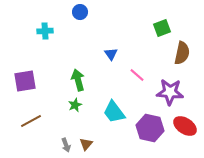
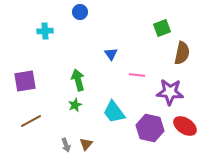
pink line: rotated 35 degrees counterclockwise
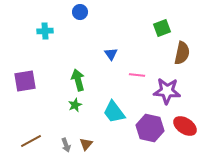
purple star: moved 3 px left, 1 px up
brown line: moved 20 px down
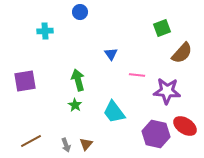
brown semicircle: rotated 30 degrees clockwise
green star: rotated 16 degrees counterclockwise
purple hexagon: moved 6 px right, 6 px down
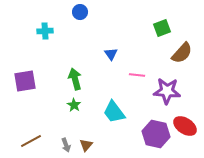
green arrow: moved 3 px left, 1 px up
green star: moved 1 px left
brown triangle: moved 1 px down
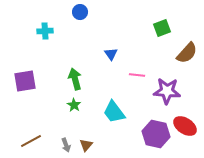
brown semicircle: moved 5 px right
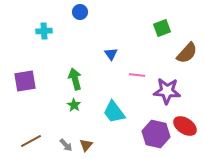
cyan cross: moved 1 px left
gray arrow: rotated 24 degrees counterclockwise
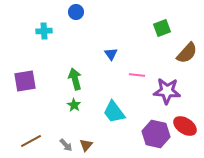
blue circle: moved 4 px left
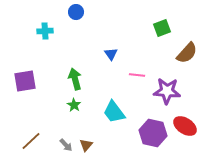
cyan cross: moved 1 px right
purple hexagon: moved 3 px left, 1 px up
brown line: rotated 15 degrees counterclockwise
